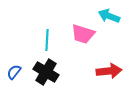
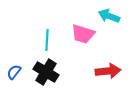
red arrow: moved 1 px left
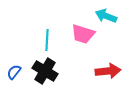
cyan arrow: moved 3 px left
black cross: moved 1 px left, 1 px up
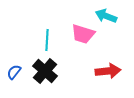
black cross: rotated 10 degrees clockwise
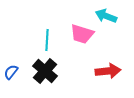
pink trapezoid: moved 1 px left
blue semicircle: moved 3 px left
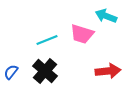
cyan line: rotated 65 degrees clockwise
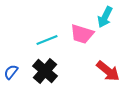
cyan arrow: moved 1 px left, 1 px down; rotated 85 degrees counterclockwise
red arrow: rotated 45 degrees clockwise
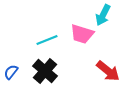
cyan arrow: moved 2 px left, 2 px up
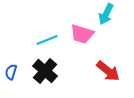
cyan arrow: moved 3 px right, 1 px up
blue semicircle: rotated 21 degrees counterclockwise
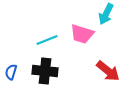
black cross: rotated 35 degrees counterclockwise
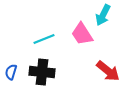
cyan arrow: moved 3 px left, 1 px down
pink trapezoid: rotated 40 degrees clockwise
cyan line: moved 3 px left, 1 px up
black cross: moved 3 px left, 1 px down
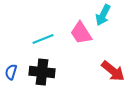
pink trapezoid: moved 1 px left, 1 px up
cyan line: moved 1 px left
red arrow: moved 5 px right
